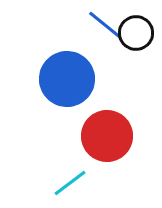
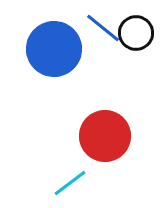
blue line: moved 2 px left, 3 px down
blue circle: moved 13 px left, 30 px up
red circle: moved 2 px left
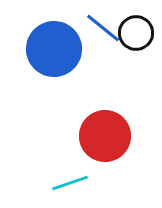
cyan line: rotated 18 degrees clockwise
